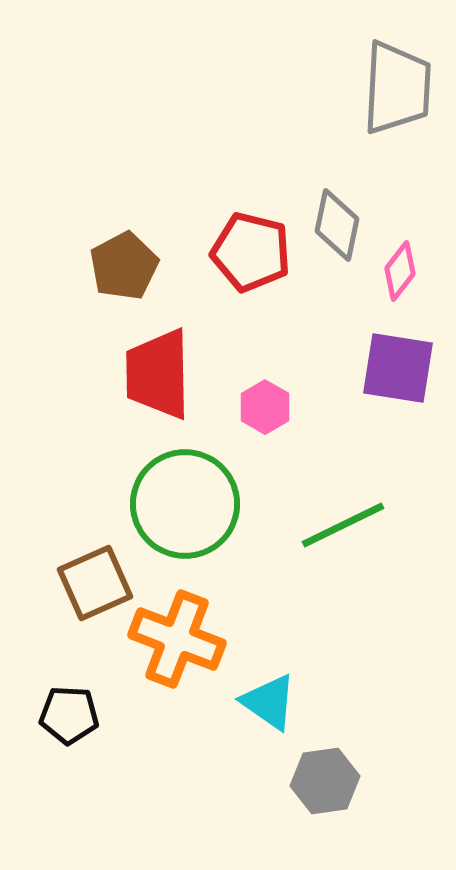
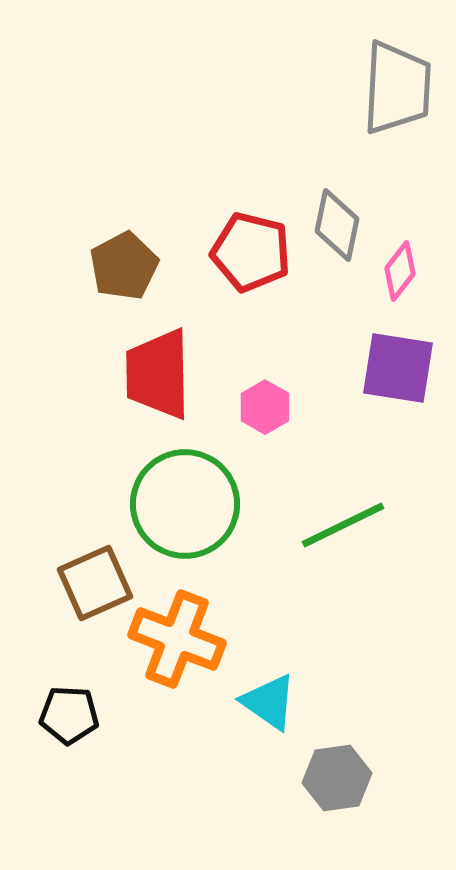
gray hexagon: moved 12 px right, 3 px up
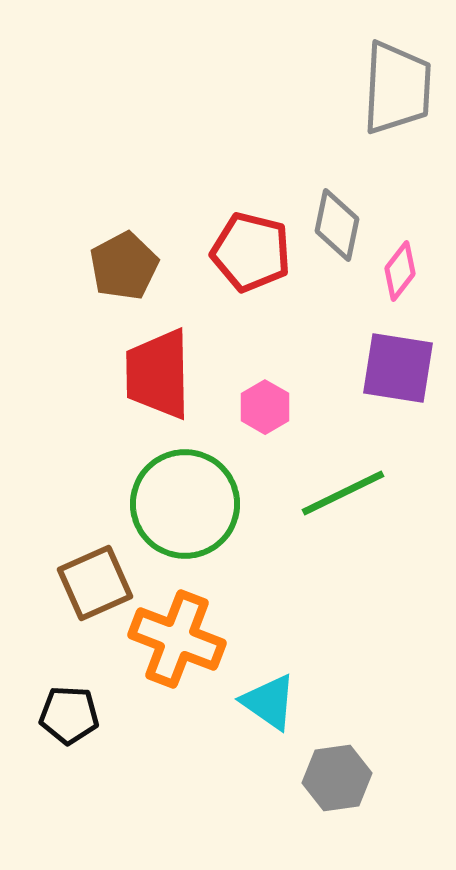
green line: moved 32 px up
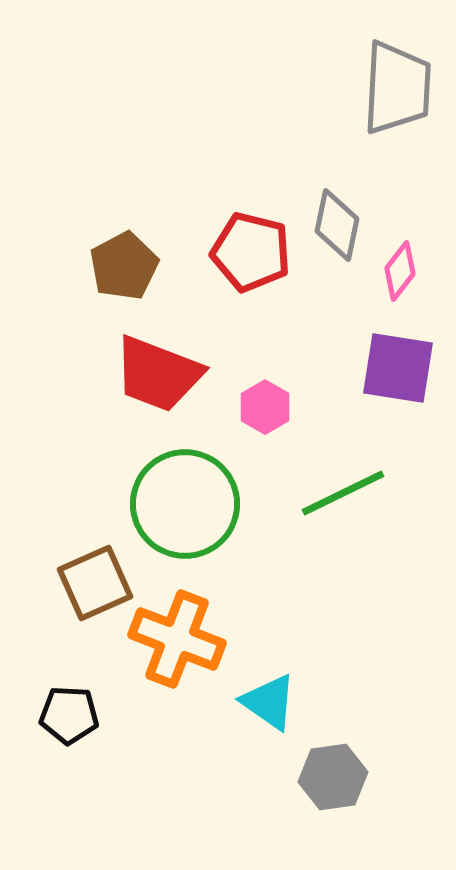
red trapezoid: rotated 68 degrees counterclockwise
gray hexagon: moved 4 px left, 1 px up
